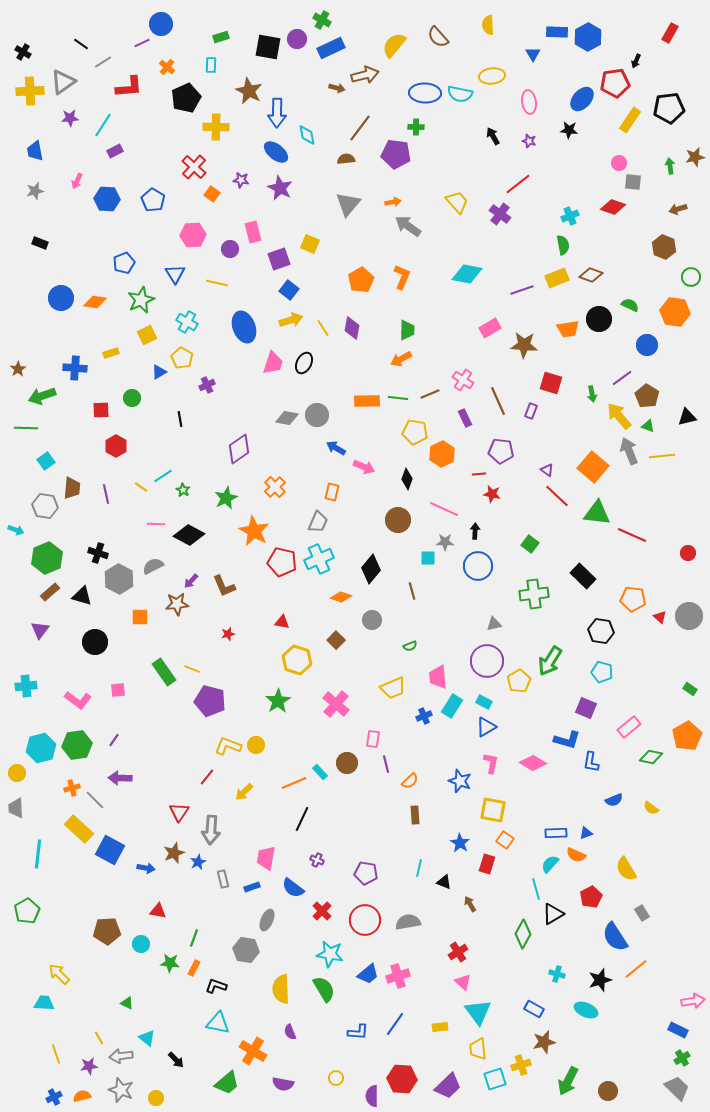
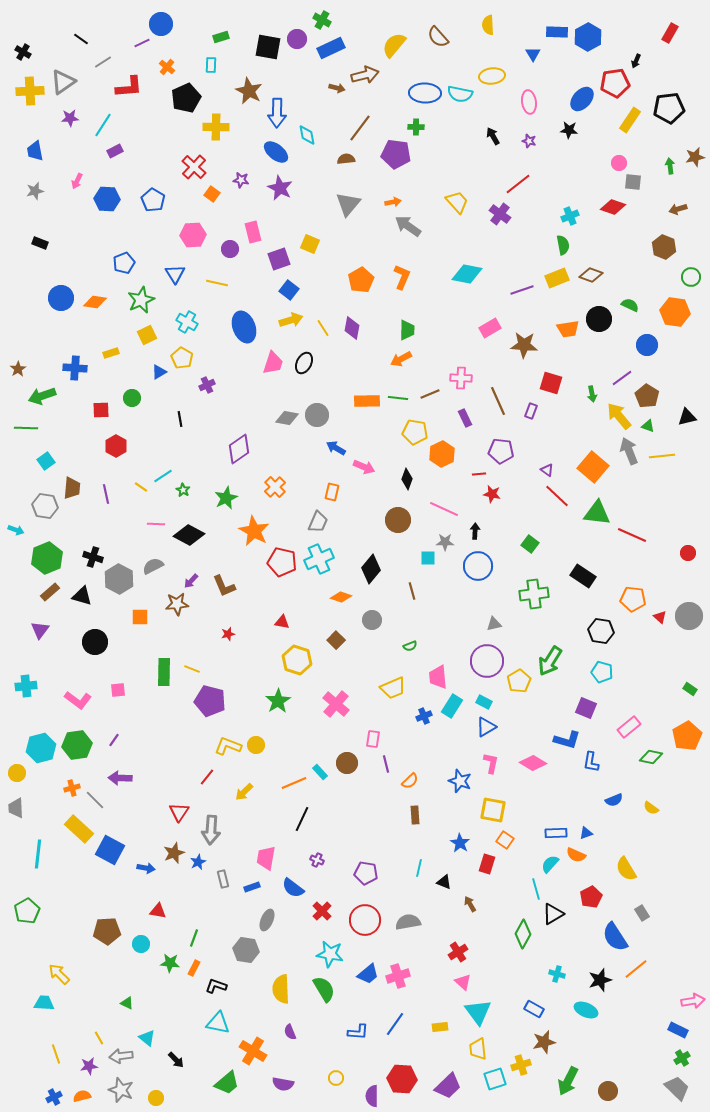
black line at (81, 44): moved 5 px up
pink cross at (463, 380): moved 2 px left, 2 px up; rotated 30 degrees counterclockwise
black cross at (98, 553): moved 5 px left, 4 px down
black rectangle at (583, 576): rotated 10 degrees counterclockwise
green rectangle at (164, 672): rotated 36 degrees clockwise
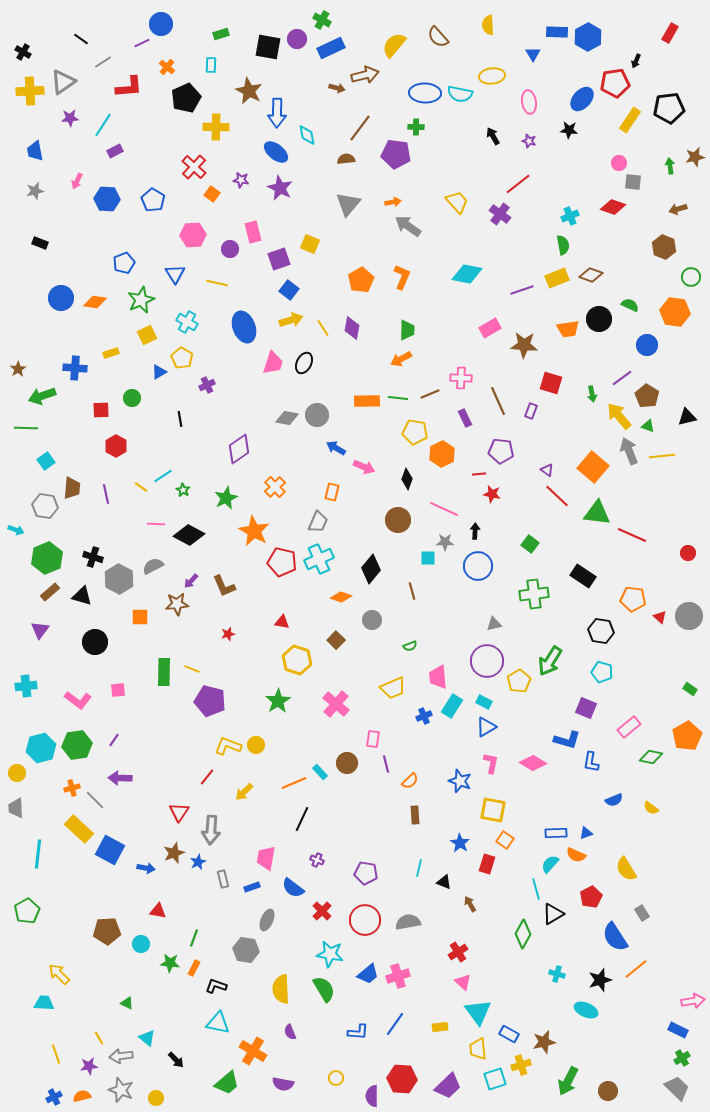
green rectangle at (221, 37): moved 3 px up
blue rectangle at (534, 1009): moved 25 px left, 25 px down
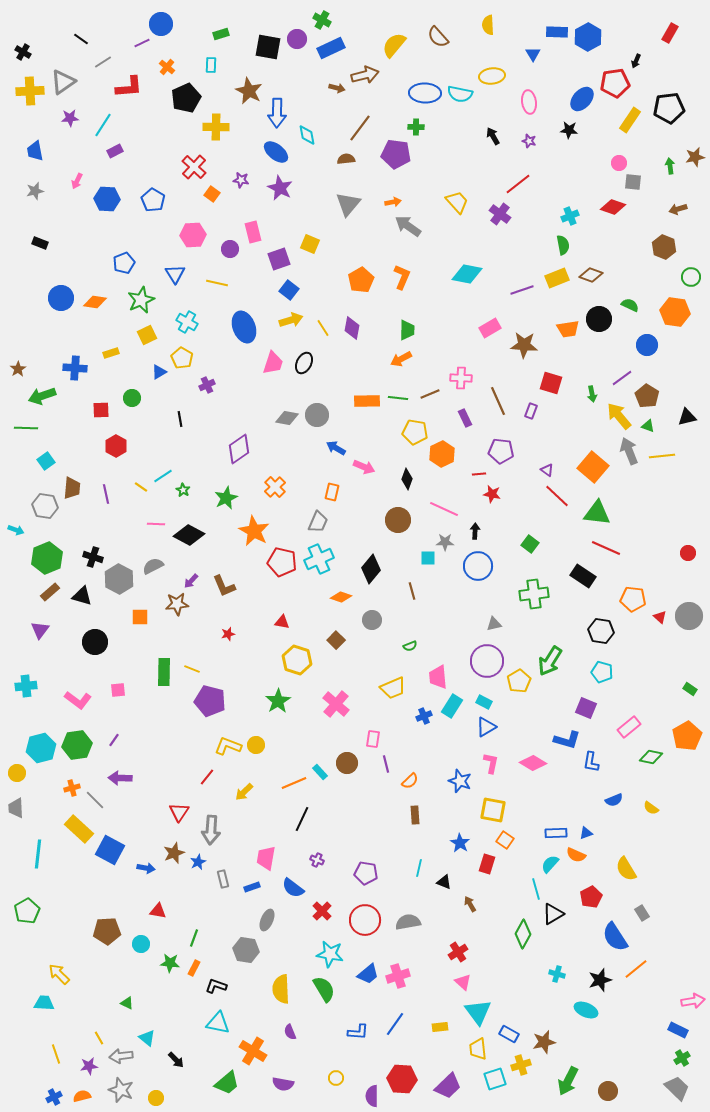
red line at (632, 535): moved 26 px left, 13 px down
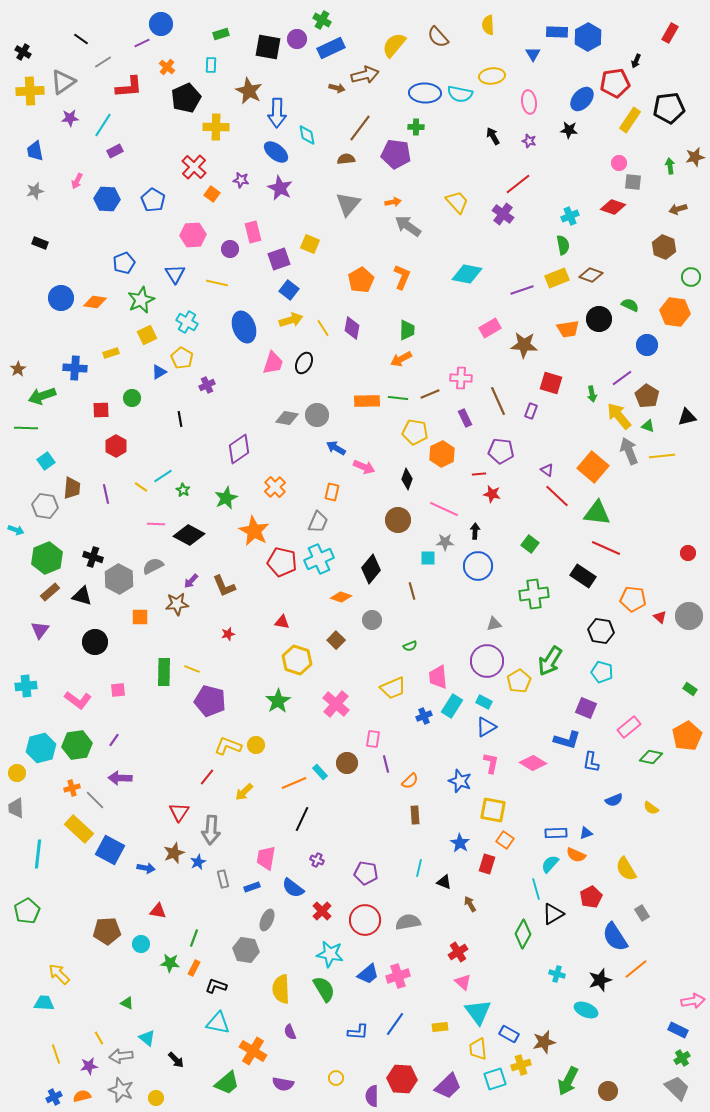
purple cross at (500, 214): moved 3 px right
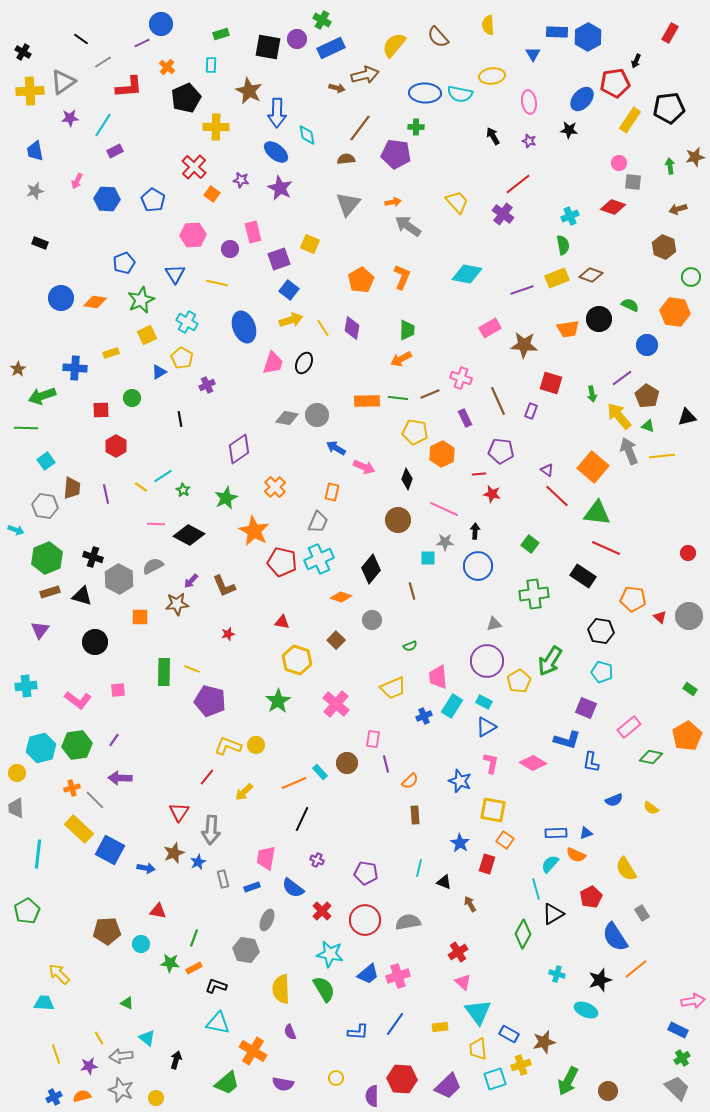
pink cross at (461, 378): rotated 15 degrees clockwise
brown rectangle at (50, 592): rotated 24 degrees clockwise
orange rectangle at (194, 968): rotated 35 degrees clockwise
black arrow at (176, 1060): rotated 120 degrees counterclockwise
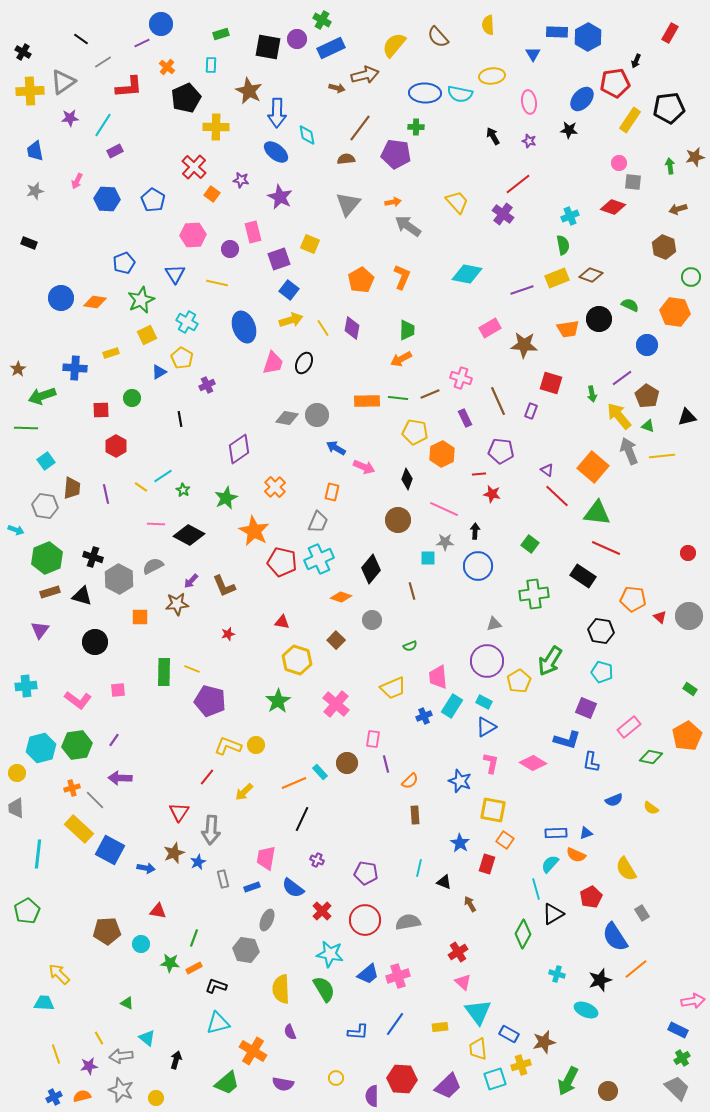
purple star at (280, 188): moved 9 px down
black rectangle at (40, 243): moved 11 px left
cyan triangle at (218, 1023): rotated 25 degrees counterclockwise
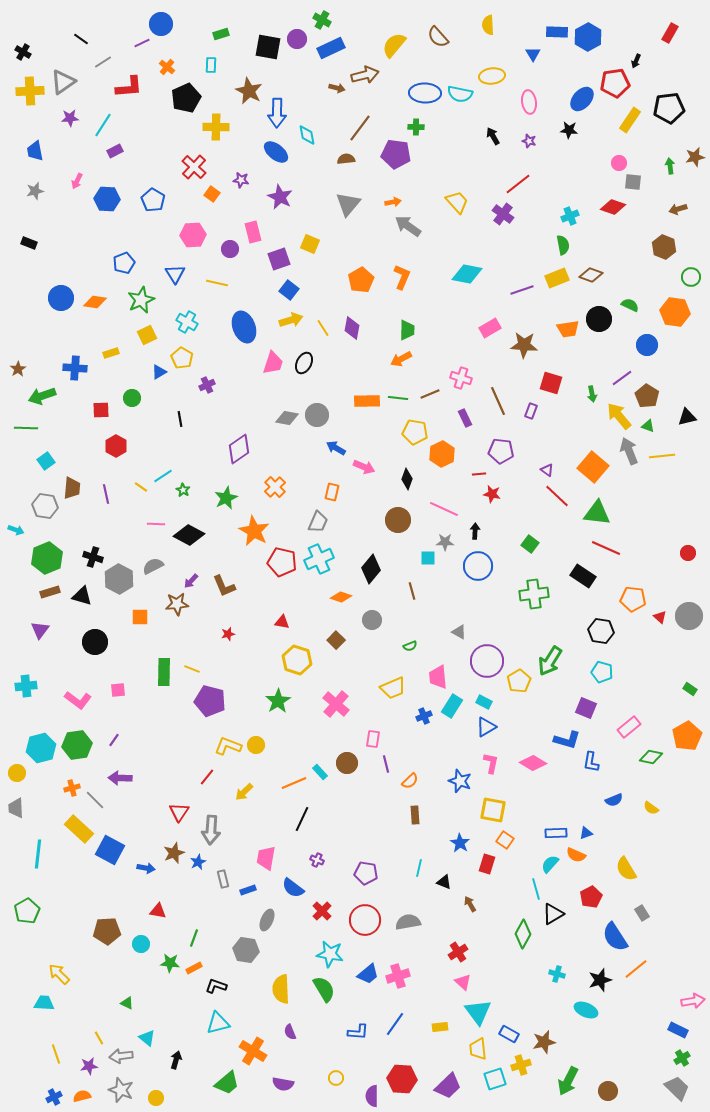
gray triangle at (494, 624): moved 35 px left, 8 px down; rotated 42 degrees clockwise
blue rectangle at (252, 887): moved 4 px left, 3 px down
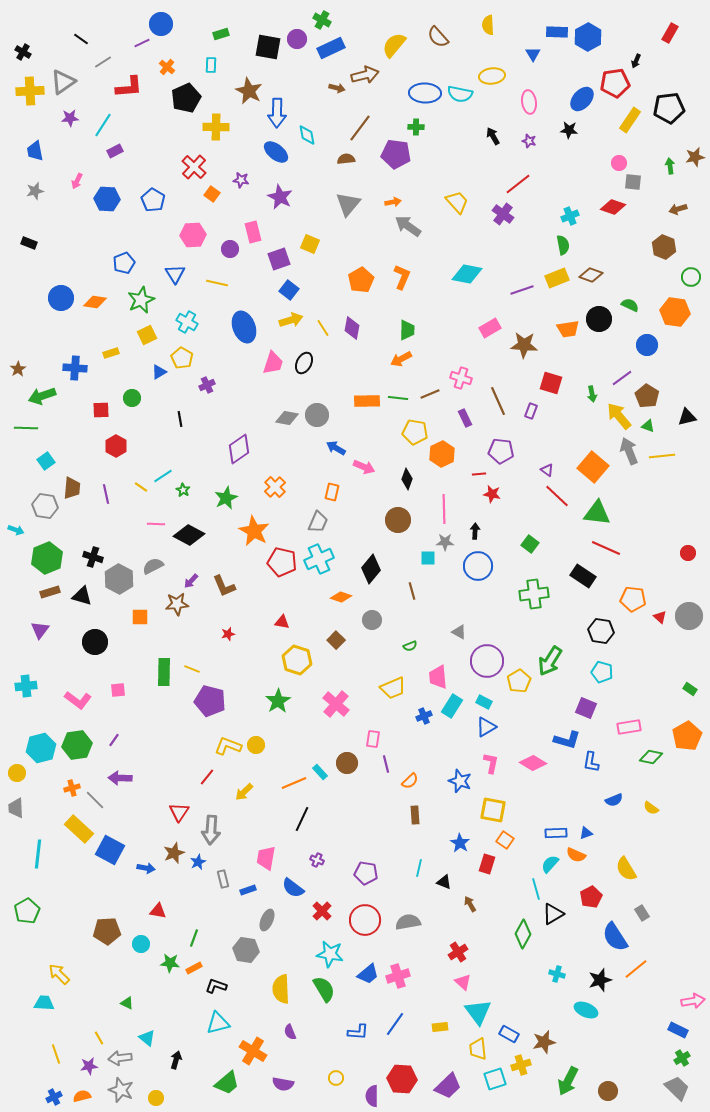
pink line at (444, 509): rotated 64 degrees clockwise
pink rectangle at (629, 727): rotated 30 degrees clockwise
gray arrow at (121, 1056): moved 1 px left, 2 px down
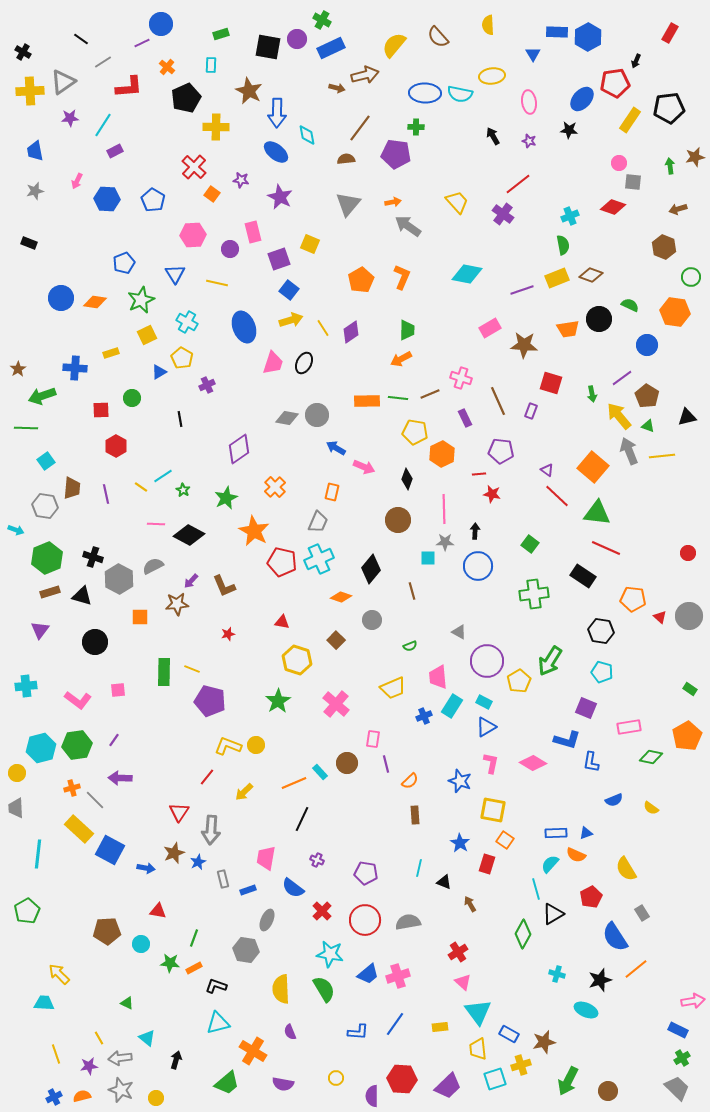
purple diamond at (352, 328): moved 1 px left, 4 px down; rotated 45 degrees clockwise
